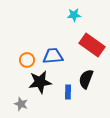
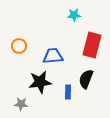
red rectangle: rotated 70 degrees clockwise
orange circle: moved 8 px left, 14 px up
gray star: rotated 16 degrees counterclockwise
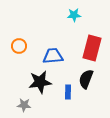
red rectangle: moved 3 px down
gray star: moved 3 px right, 1 px down
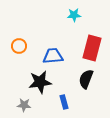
blue rectangle: moved 4 px left, 10 px down; rotated 16 degrees counterclockwise
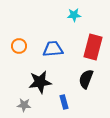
red rectangle: moved 1 px right, 1 px up
blue trapezoid: moved 7 px up
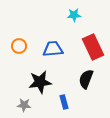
red rectangle: rotated 40 degrees counterclockwise
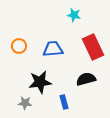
cyan star: rotated 16 degrees clockwise
black semicircle: rotated 54 degrees clockwise
gray star: moved 1 px right, 2 px up
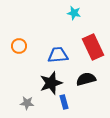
cyan star: moved 2 px up
blue trapezoid: moved 5 px right, 6 px down
black star: moved 11 px right, 1 px down; rotated 10 degrees counterclockwise
gray star: moved 2 px right
